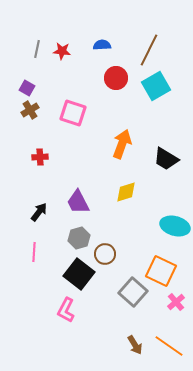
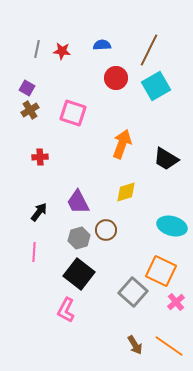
cyan ellipse: moved 3 px left
brown circle: moved 1 px right, 24 px up
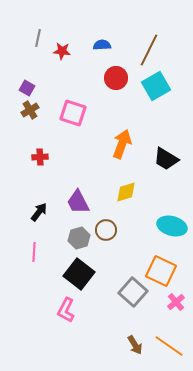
gray line: moved 1 px right, 11 px up
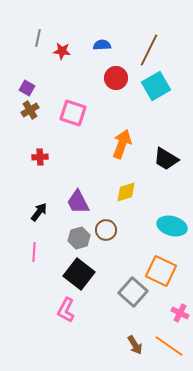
pink cross: moved 4 px right, 11 px down; rotated 24 degrees counterclockwise
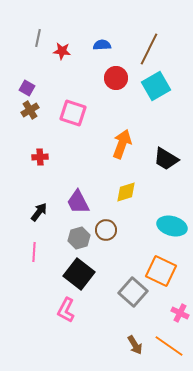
brown line: moved 1 px up
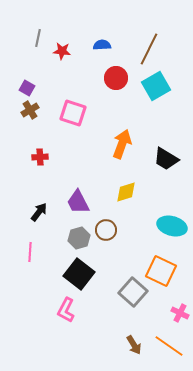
pink line: moved 4 px left
brown arrow: moved 1 px left
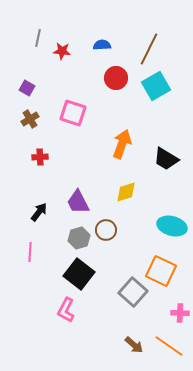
brown cross: moved 9 px down
pink cross: rotated 24 degrees counterclockwise
brown arrow: rotated 18 degrees counterclockwise
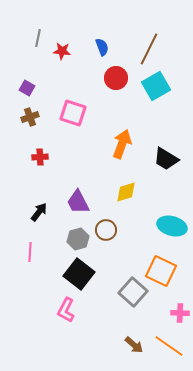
blue semicircle: moved 2 px down; rotated 72 degrees clockwise
brown cross: moved 2 px up; rotated 12 degrees clockwise
gray hexagon: moved 1 px left, 1 px down
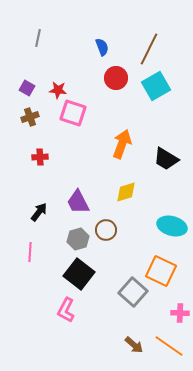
red star: moved 4 px left, 39 px down
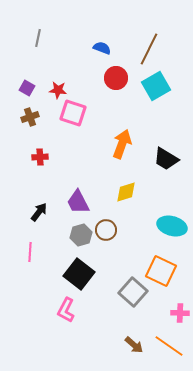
blue semicircle: moved 1 px down; rotated 48 degrees counterclockwise
gray hexagon: moved 3 px right, 4 px up
